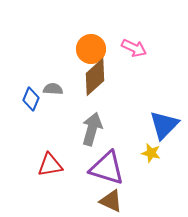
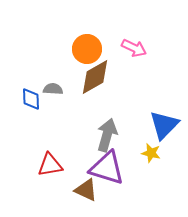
orange circle: moved 4 px left
brown diamond: rotated 12 degrees clockwise
blue diamond: rotated 25 degrees counterclockwise
gray arrow: moved 15 px right, 6 px down
brown triangle: moved 25 px left, 11 px up
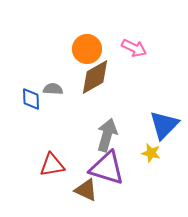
red triangle: moved 2 px right
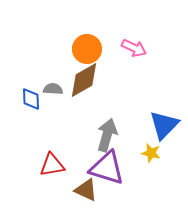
brown diamond: moved 11 px left, 3 px down
